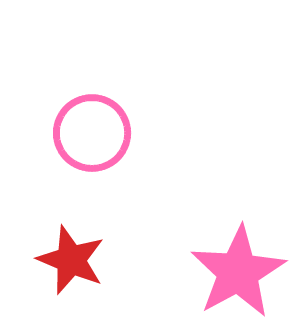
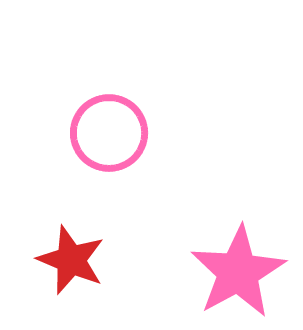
pink circle: moved 17 px right
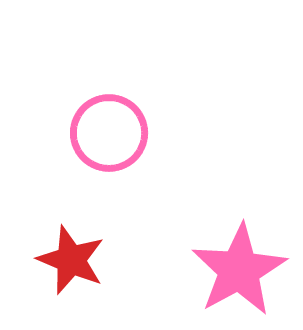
pink star: moved 1 px right, 2 px up
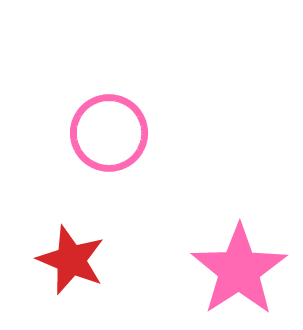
pink star: rotated 4 degrees counterclockwise
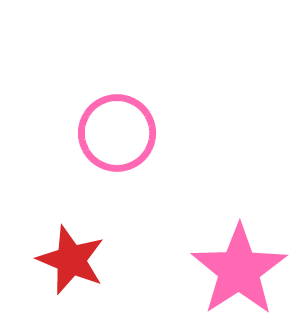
pink circle: moved 8 px right
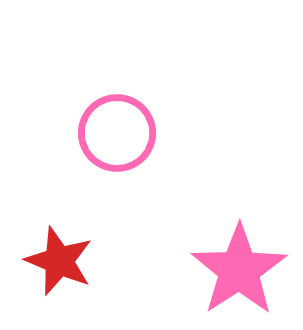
red star: moved 12 px left, 1 px down
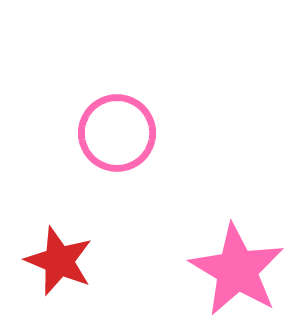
pink star: moved 2 px left; rotated 8 degrees counterclockwise
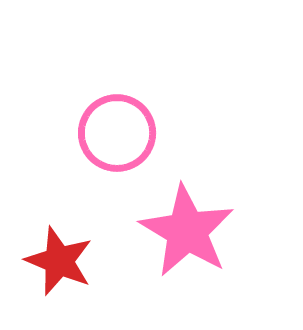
pink star: moved 50 px left, 39 px up
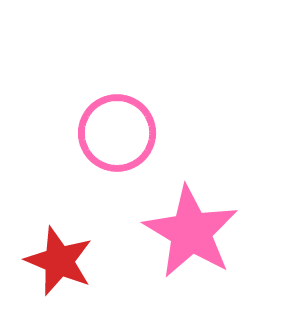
pink star: moved 4 px right, 1 px down
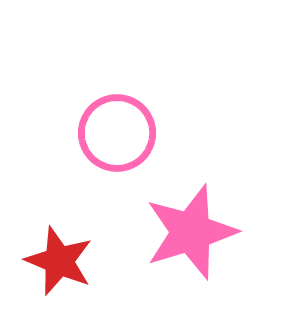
pink star: rotated 24 degrees clockwise
